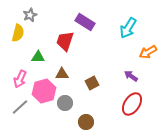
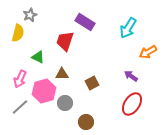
green triangle: rotated 24 degrees clockwise
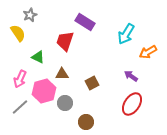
cyan arrow: moved 2 px left, 6 px down
yellow semicircle: rotated 48 degrees counterclockwise
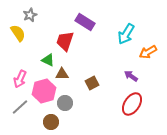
green triangle: moved 10 px right, 3 px down
brown circle: moved 35 px left
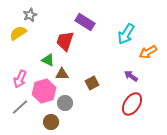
yellow semicircle: rotated 90 degrees counterclockwise
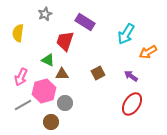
gray star: moved 15 px right, 1 px up
yellow semicircle: rotated 48 degrees counterclockwise
pink arrow: moved 1 px right, 2 px up
brown square: moved 6 px right, 10 px up
gray line: moved 3 px right, 2 px up; rotated 12 degrees clockwise
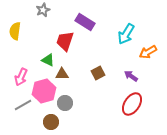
gray star: moved 2 px left, 4 px up
yellow semicircle: moved 3 px left, 2 px up
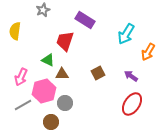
purple rectangle: moved 2 px up
orange arrow: rotated 30 degrees counterclockwise
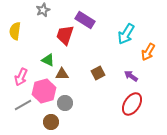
red trapezoid: moved 6 px up
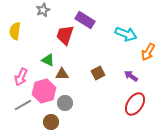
cyan arrow: rotated 100 degrees counterclockwise
red ellipse: moved 3 px right
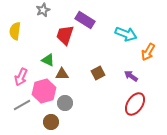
gray line: moved 1 px left
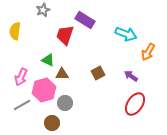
pink hexagon: moved 1 px up
brown circle: moved 1 px right, 1 px down
